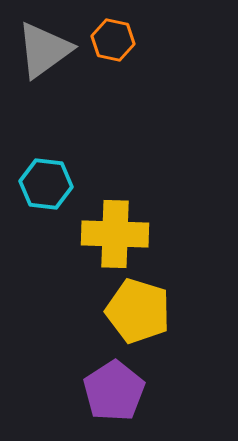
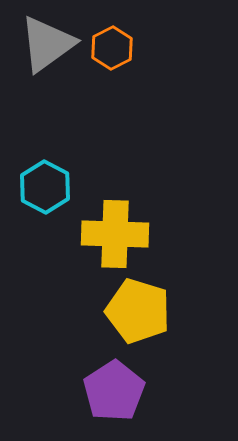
orange hexagon: moved 1 px left, 8 px down; rotated 21 degrees clockwise
gray triangle: moved 3 px right, 6 px up
cyan hexagon: moved 1 px left, 3 px down; rotated 21 degrees clockwise
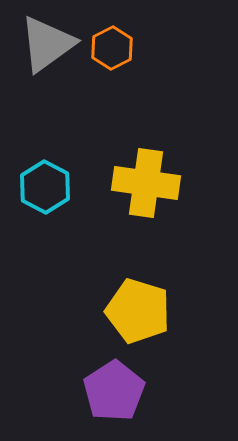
yellow cross: moved 31 px right, 51 px up; rotated 6 degrees clockwise
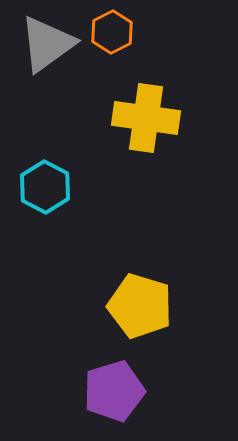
orange hexagon: moved 16 px up
yellow cross: moved 65 px up
yellow pentagon: moved 2 px right, 5 px up
purple pentagon: rotated 16 degrees clockwise
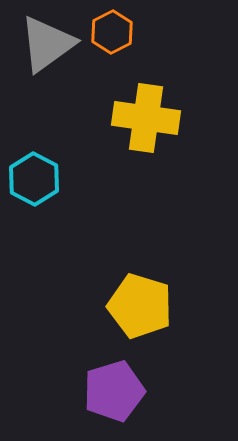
cyan hexagon: moved 11 px left, 8 px up
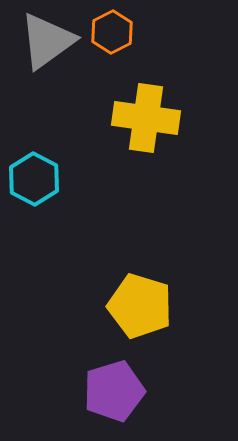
gray triangle: moved 3 px up
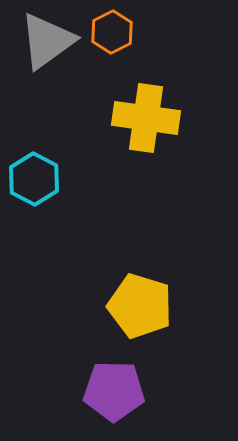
purple pentagon: rotated 18 degrees clockwise
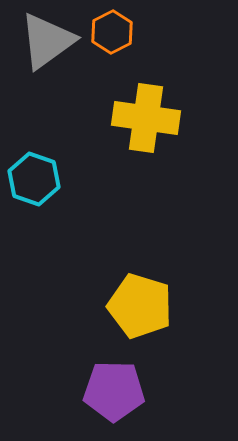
cyan hexagon: rotated 9 degrees counterclockwise
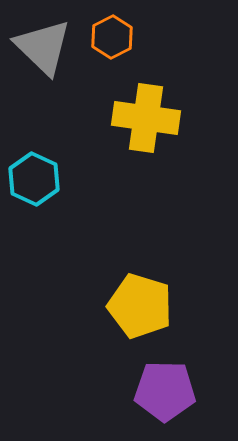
orange hexagon: moved 5 px down
gray triangle: moved 4 px left, 6 px down; rotated 40 degrees counterclockwise
cyan hexagon: rotated 6 degrees clockwise
purple pentagon: moved 51 px right
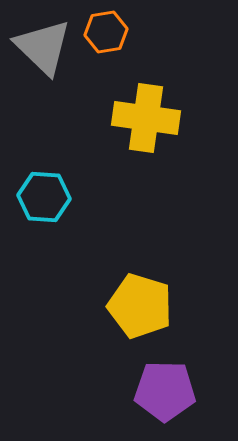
orange hexagon: moved 6 px left, 5 px up; rotated 18 degrees clockwise
cyan hexagon: moved 10 px right, 18 px down; rotated 21 degrees counterclockwise
